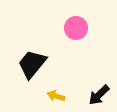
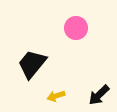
yellow arrow: rotated 36 degrees counterclockwise
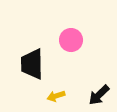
pink circle: moved 5 px left, 12 px down
black trapezoid: rotated 40 degrees counterclockwise
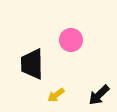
yellow arrow: moved 1 px up; rotated 18 degrees counterclockwise
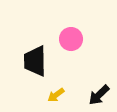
pink circle: moved 1 px up
black trapezoid: moved 3 px right, 3 px up
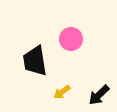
black trapezoid: rotated 8 degrees counterclockwise
yellow arrow: moved 6 px right, 3 px up
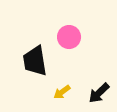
pink circle: moved 2 px left, 2 px up
black arrow: moved 2 px up
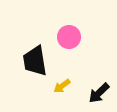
yellow arrow: moved 6 px up
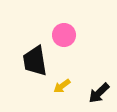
pink circle: moved 5 px left, 2 px up
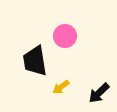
pink circle: moved 1 px right, 1 px down
yellow arrow: moved 1 px left, 1 px down
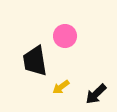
black arrow: moved 3 px left, 1 px down
